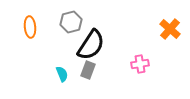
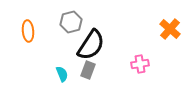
orange ellipse: moved 2 px left, 4 px down
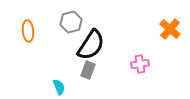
cyan semicircle: moved 3 px left, 13 px down
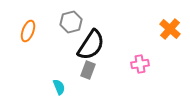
orange ellipse: rotated 25 degrees clockwise
